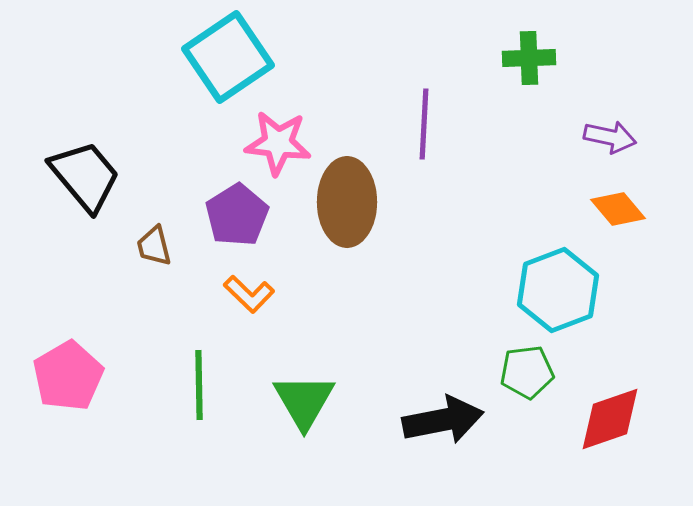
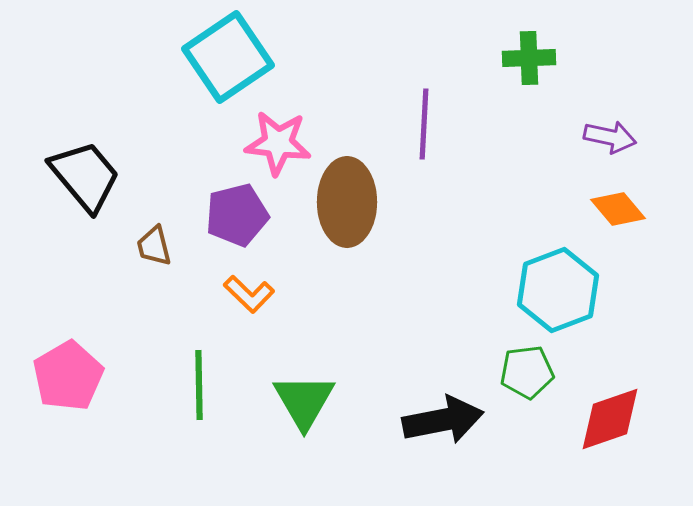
purple pentagon: rotated 18 degrees clockwise
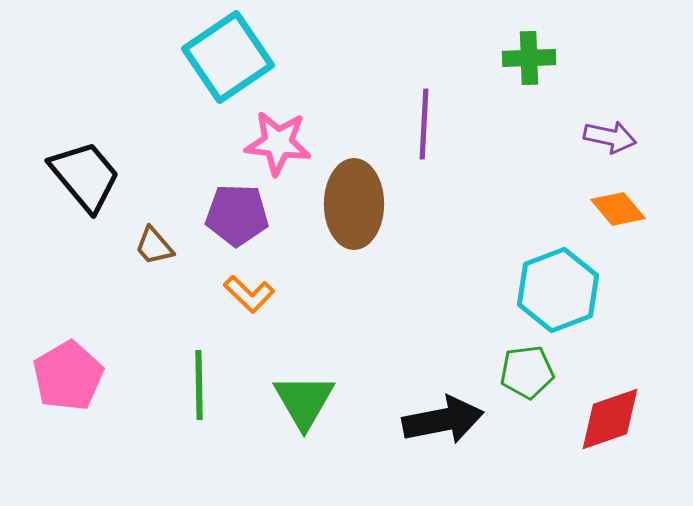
brown ellipse: moved 7 px right, 2 px down
purple pentagon: rotated 16 degrees clockwise
brown trapezoid: rotated 27 degrees counterclockwise
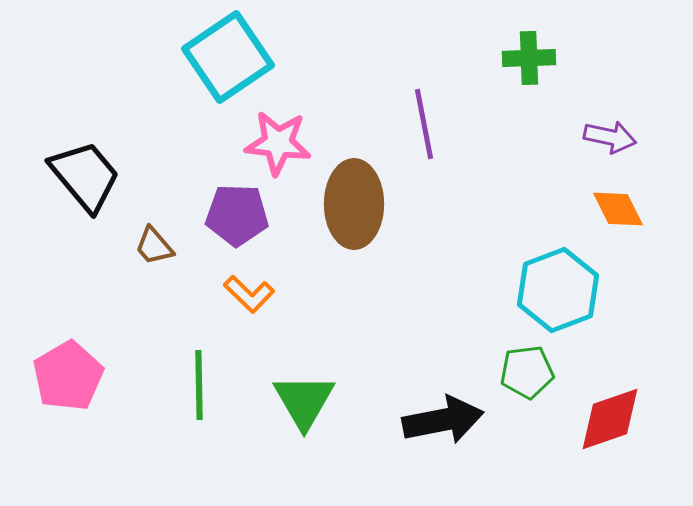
purple line: rotated 14 degrees counterclockwise
orange diamond: rotated 14 degrees clockwise
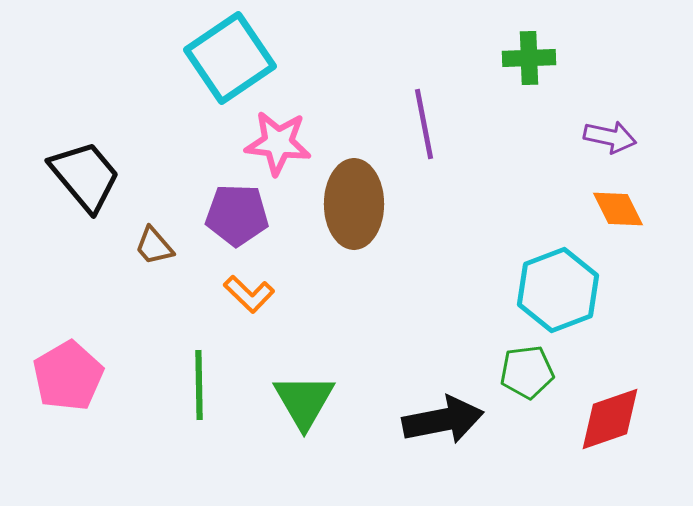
cyan square: moved 2 px right, 1 px down
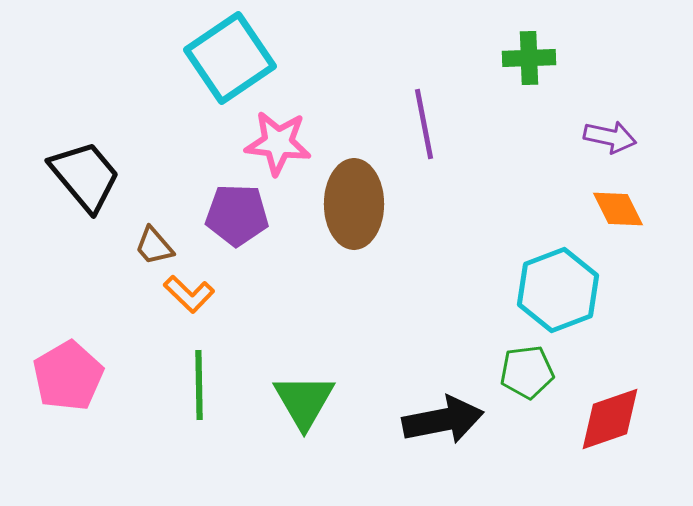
orange L-shape: moved 60 px left
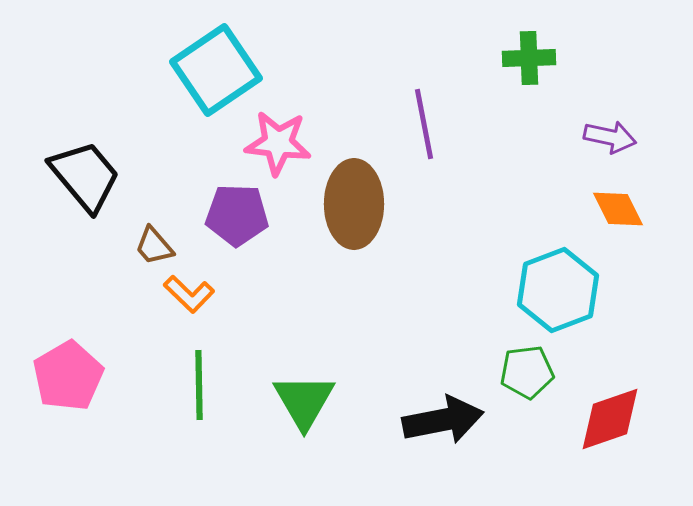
cyan square: moved 14 px left, 12 px down
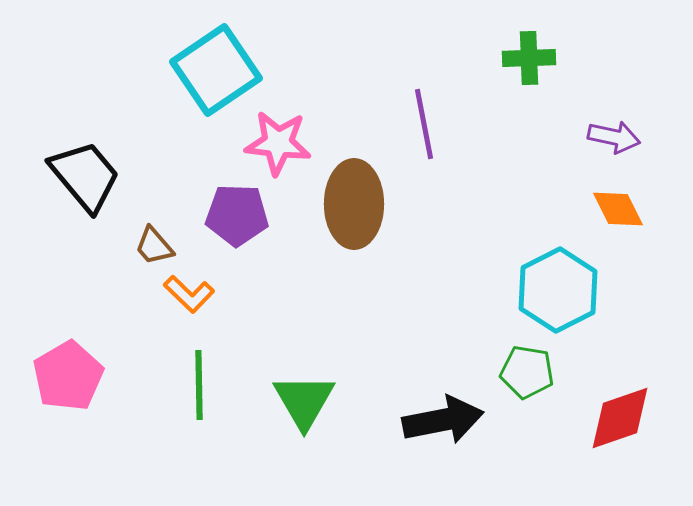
purple arrow: moved 4 px right
cyan hexagon: rotated 6 degrees counterclockwise
green pentagon: rotated 16 degrees clockwise
red diamond: moved 10 px right, 1 px up
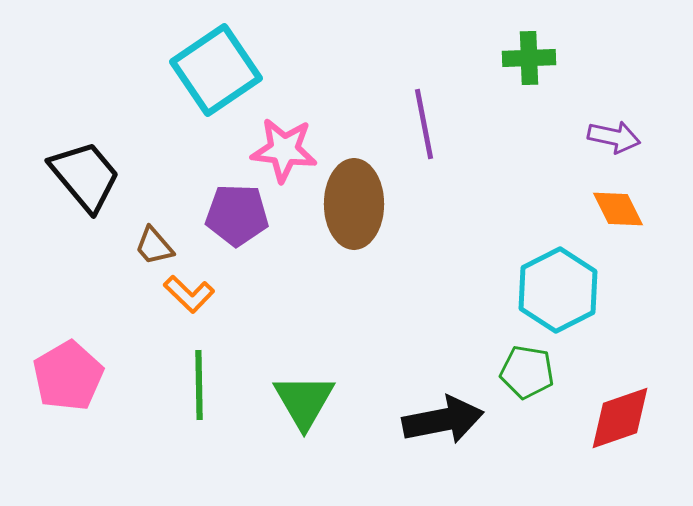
pink star: moved 6 px right, 7 px down
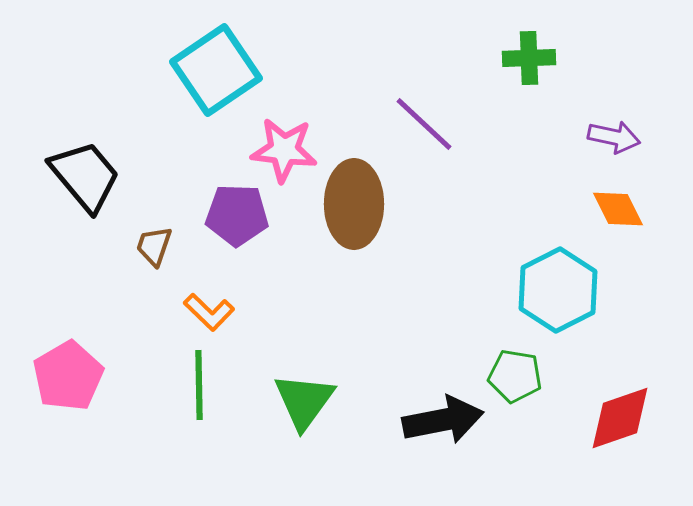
purple line: rotated 36 degrees counterclockwise
brown trapezoid: rotated 60 degrees clockwise
orange L-shape: moved 20 px right, 18 px down
green pentagon: moved 12 px left, 4 px down
green triangle: rotated 6 degrees clockwise
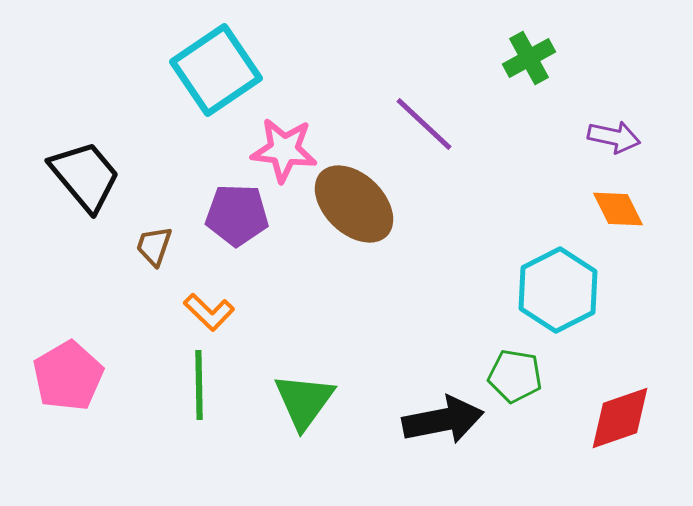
green cross: rotated 27 degrees counterclockwise
brown ellipse: rotated 46 degrees counterclockwise
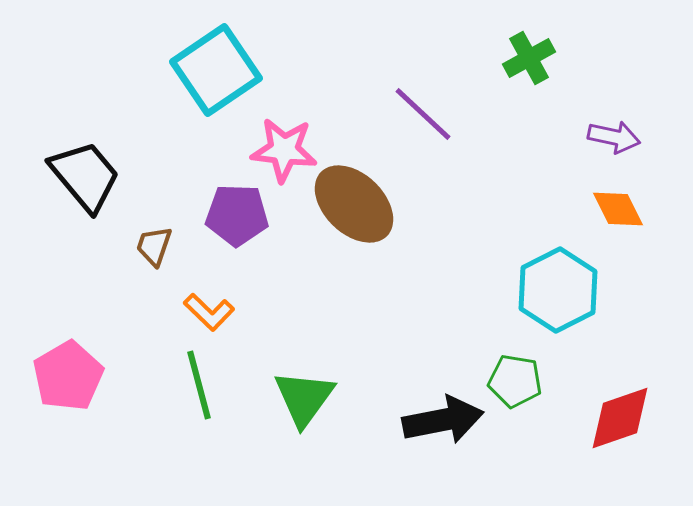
purple line: moved 1 px left, 10 px up
green pentagon: moved 5 px down
green line: rotated 14 degrees counterclockwise
green triangle: moved 3 px up
